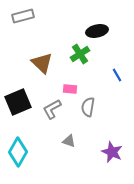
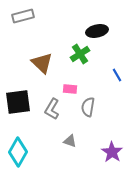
black square: rotated 16 degrees clockwise
gray L-shape: rotated 30 degrees counterclockwise
gray triangle: moved 1 px right
purple star: rotated 10 degrees clockwise
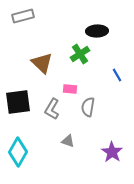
black ellipse: rotated 10 degrees clockwise
gray triangle: moved 2 px left
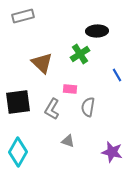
purple star: rotated 20 degrees counterclockwise
